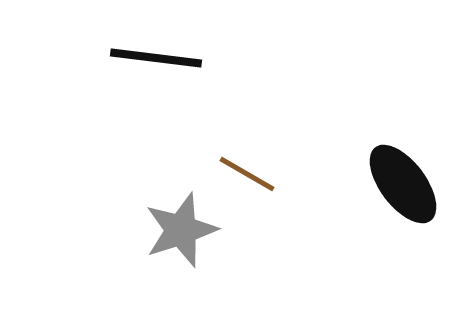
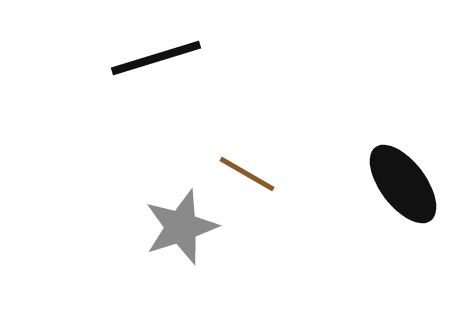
black line: rotated 24 degrees counterclockwise
gray star: moved 3 px up
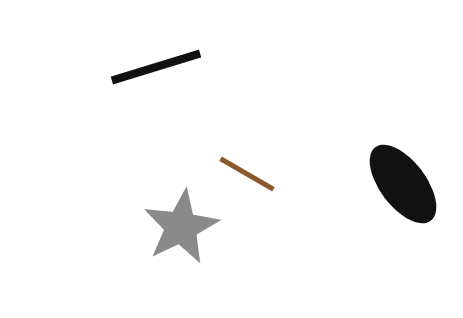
black line: moved 9 px down
gray star: rotated 8 degrees counterclockwise
